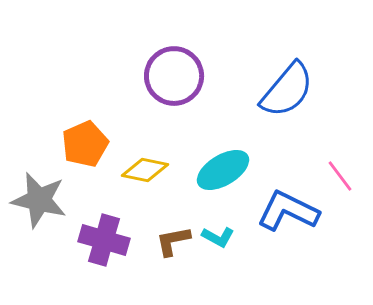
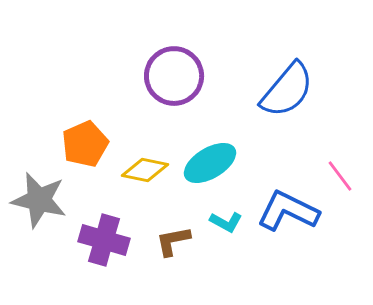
cyan ellipse: moved 13 px left, 7 px up
cyan L-shape: moved 8 px right, 15 px up
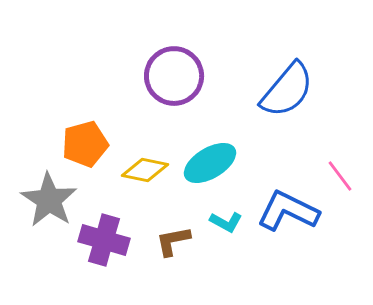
orange pentagon: rotated 9 degrees clockwise
gray star: moved 10 px right; rotated 20 degrees clockwise
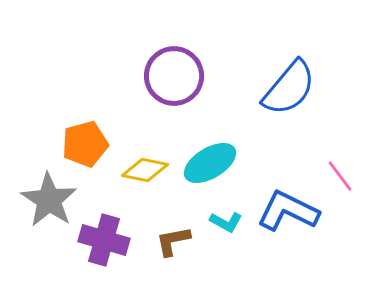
blue semicircle: moved 2 px right, 2 px up
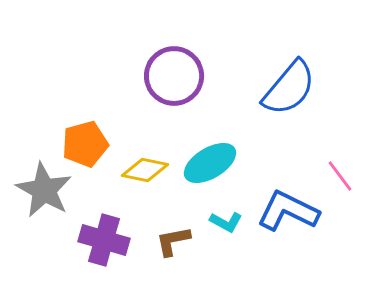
gray star: moved 5 px left, 10 px up; rotated 4 degrees counterclockwise
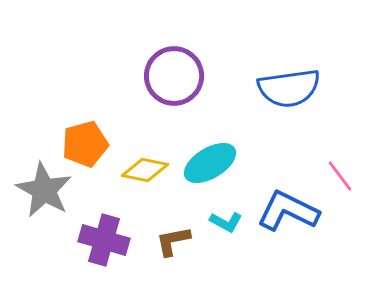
blue semicircle: rotated 42 degrees clockwise
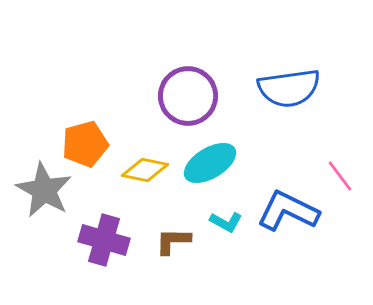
purple circle: moved 14 px right, 20 px down
brown L-shape: rotated 12 degrees clockwise
